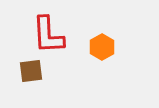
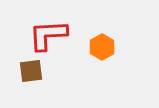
red L-shape: rotated 90 degrees clockwise
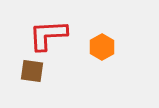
brown square: moved 1 px right; rotated 15 degrees clockwise
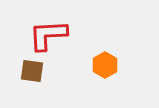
orange hexagon: moved 3 px right, 18 px down
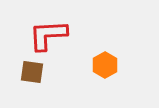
brown square: moved 1 px down
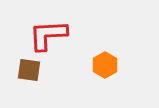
brown square: moved 3 px left, 2 px up
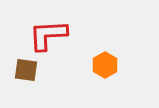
brown square: moved 3 px left
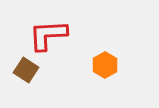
brown square: rotated 25 degrees clockwise
